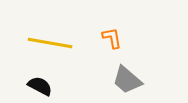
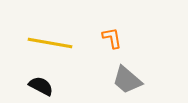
black semicircle: moved 1 px right
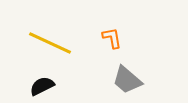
yellow line: rotated 15 degrees clockwise
black semicircle: moved 1 px right; rotated 55 degrees counterclockwise
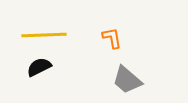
yellow line: moved 6 px left, 8 px up; rotated 27 degrees counterclockwise
black semicircle: moved 3 px left, 19 px up
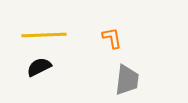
gray trapezoid: rotated 124 degrees counterclockwise
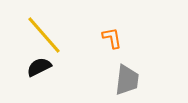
yellow line: rotated 51 degrees clockwise
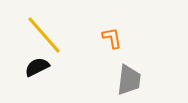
black semicircle: moved 2 px left
gray trapezoid: moved 2 px right
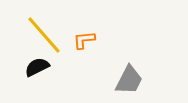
orange L-shape: moved 28 px left, 2 px down; rotated 85 degrees counterclockwise
gray trapezoid: rotated 20 degrees clockwise
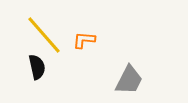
orange L-shape: rotated 10 degrees clockwise
black semicircle: rotated 105 degrees clockwise
